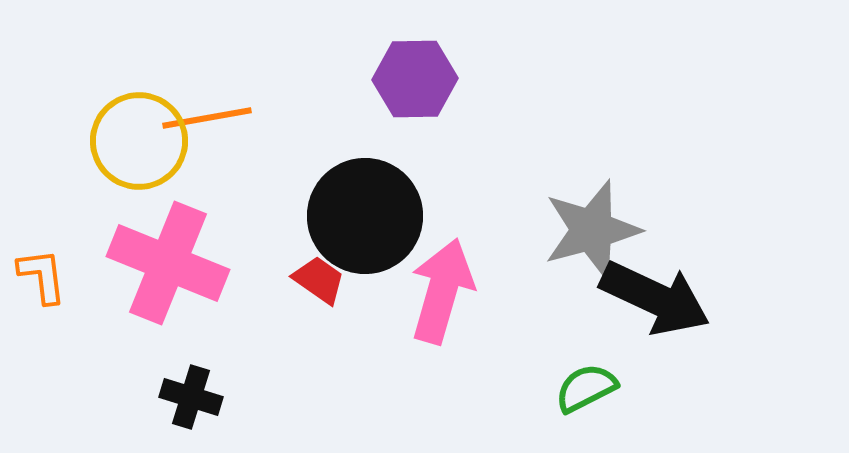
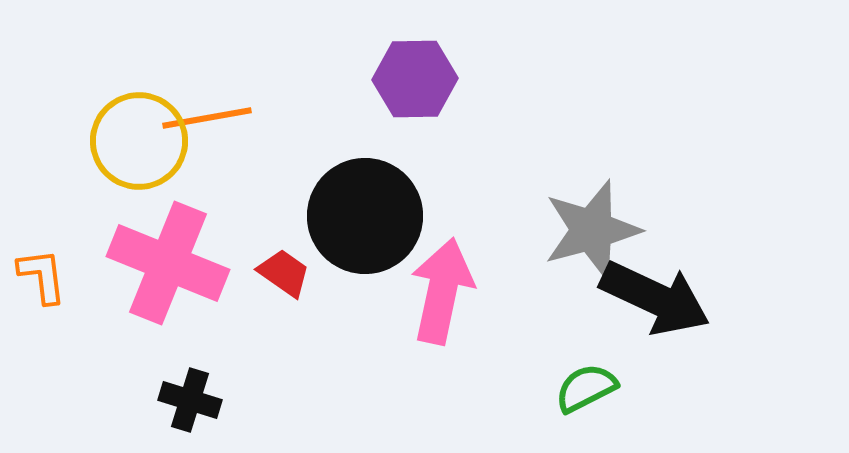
red trapezoid: moved 35 px left, 7 px up
pink arrow: rotated 4 degrees counterclockwise
black cross: moved 1 px left, 3 px down
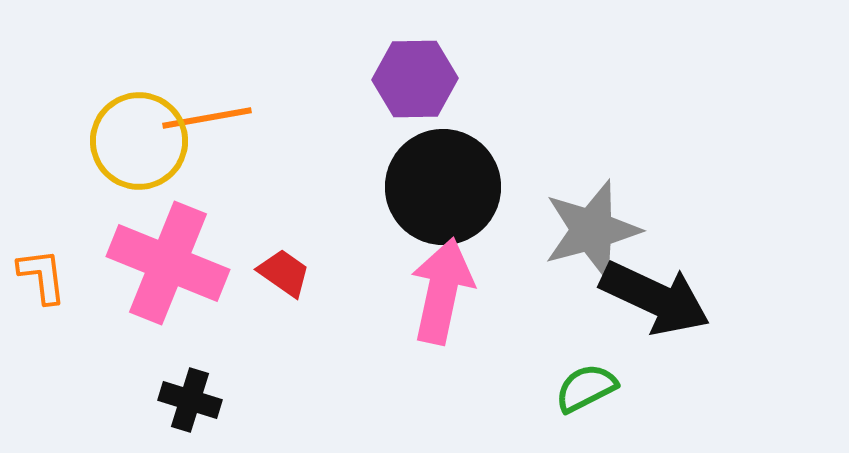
black circle: moved 78 px right, 29 px up
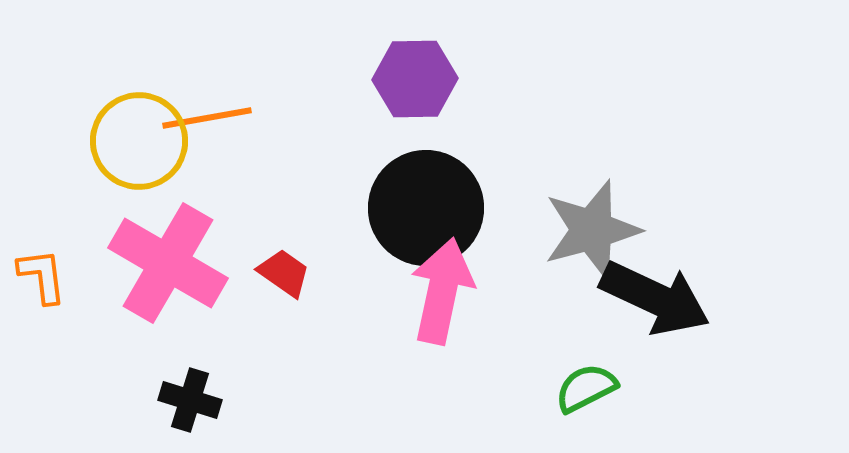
black circle: moved 17 px left, 21 px down
pink cross: rotated 8 degrees clockwise
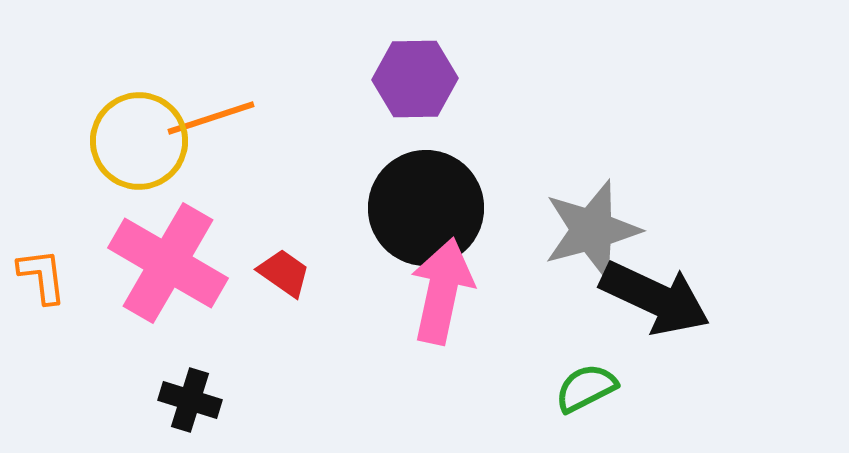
orange line: moved 4 px right; rotated 8 degrees counterclockwise
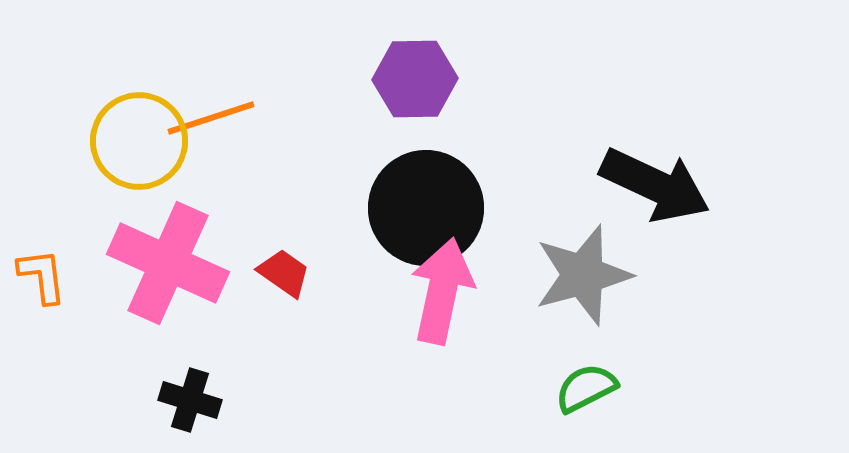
gray star: moved 9 px left, 45 px down
pink cross: rotated 6 degrees counterclockwise
black arrow: moved 113 px up
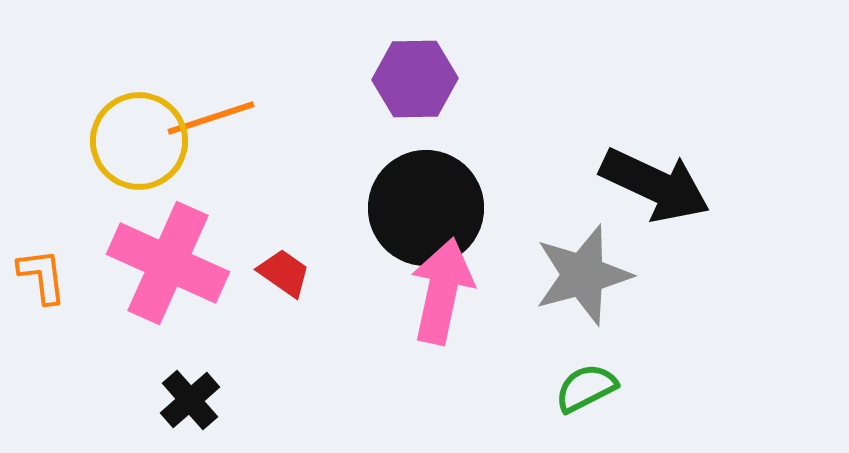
black cross: rotated 32 degrees clockwise
